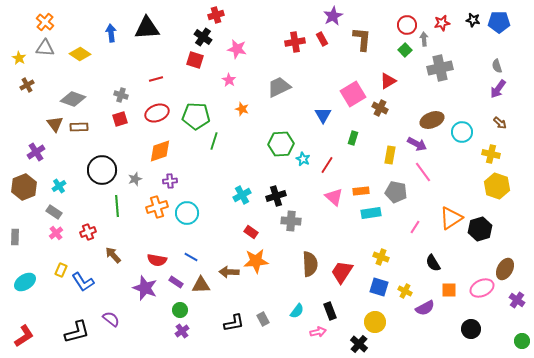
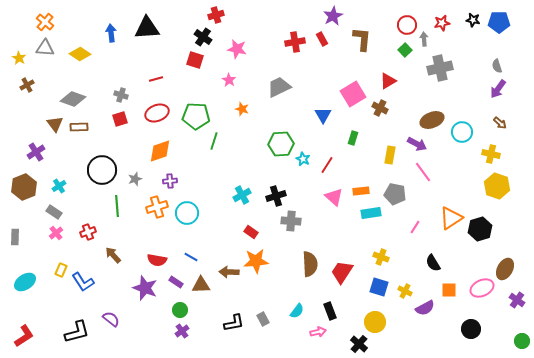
gray pentagon at (396, 192): moved 1 px left, 2 px down
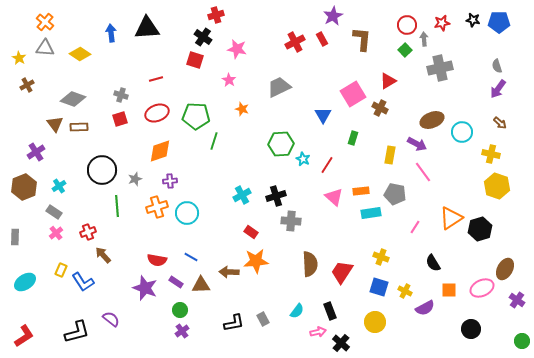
red cross at (295, 42): rotated 18 degrees counterclockwise
brown arrow at (113, 255): moved 10 px left
black cross at (359, 344): moved 18 px left, 1 px up
